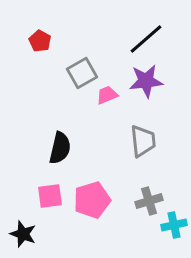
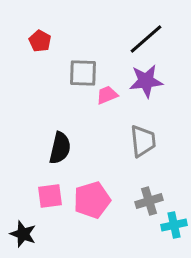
gray square: moved 1 px right; rotated 32 degrees clockwise
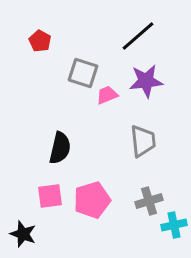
black line: moved 8 px left, 3 px up
gray square: rotated 16 degrees clockwise
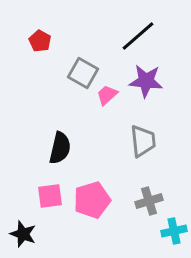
gray square: rotated 12 degrees clockwise
purple star: rotated 12 degrees clockwise
pink trapezoid: rotated 20 degrees counterclockwise
cyan cross: moved 6 px down
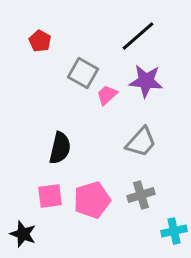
gray trapezoid: moved 2 px left, 1 px down; rotated 48 degrees clockwise
gray cross: moved 8 px left, 6 px up
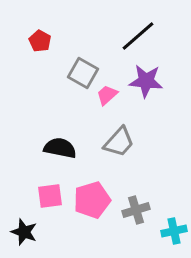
gray trapezoid: moved 22 px left
black semicircle: rotated 92 degrees counterclockwise
gray cross: moved 5 px left, 15 px down
black star: moved 1 px right, 2 px up
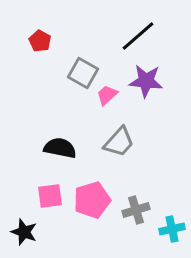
cyan cross: moved 2 px left, 2 px up
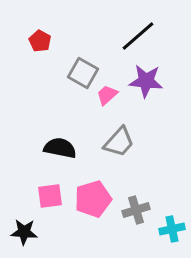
pink pentagon: moved 1 px right, 1 px up
black star: rotated 16 degrees counterclockwise
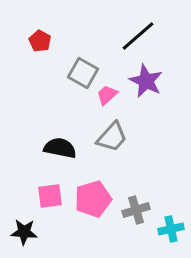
purple star: rotated 20 degrees clockwise
gray trapezoid: moved 7 px left, 5 px up
cyan cross: moved 1 px left
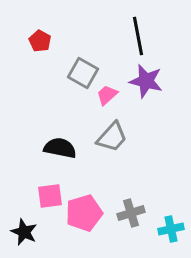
black line: rotated 60 degrees counterclockwise
purple star: rotated 12 degrees counterclockwise
pink pentagon: moved 9 px left, 14 px down
gray cross: moved 5 px left, 3 px down
black star: rotated 20 degrees clockwise
